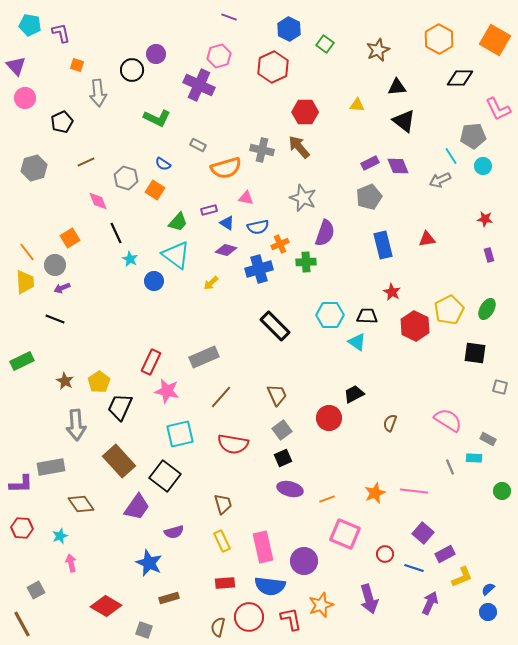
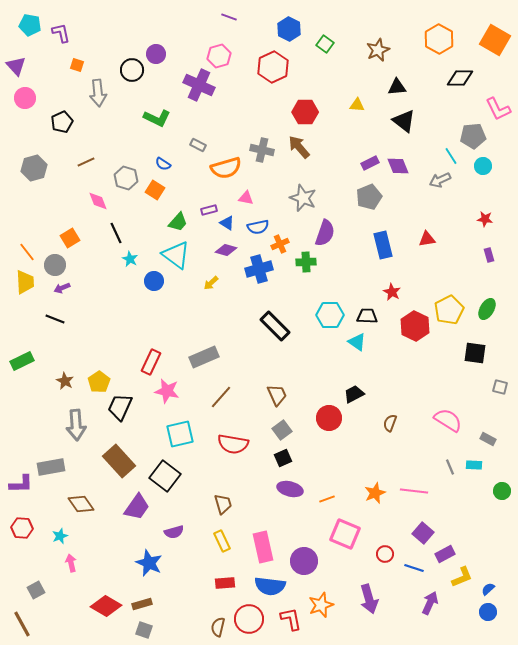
cyan rectangle at (474, 458): moved 7 px down
brown rectangle at (169, 598): moved 27 px left, 6 px down
red circle at (249, 617): moved 2 px down
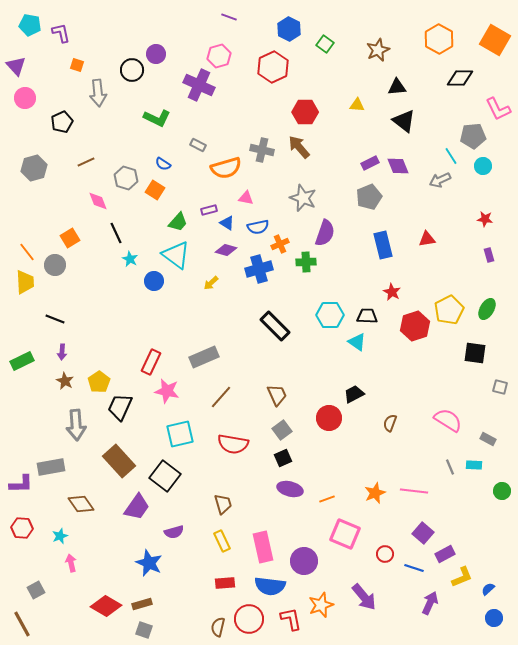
purple arrow at (62, 288): moved 64 px down; rotated 63 degrees counterclockwise
red hexagon at (415, 326): rotated 16 degrees clockwise
purple arrow at (369, 599): moved 5 px left, 2 px up; rotated 24 degrees counterclockwise
blue circle at (488, 612): moved 6 px right, 6 px down
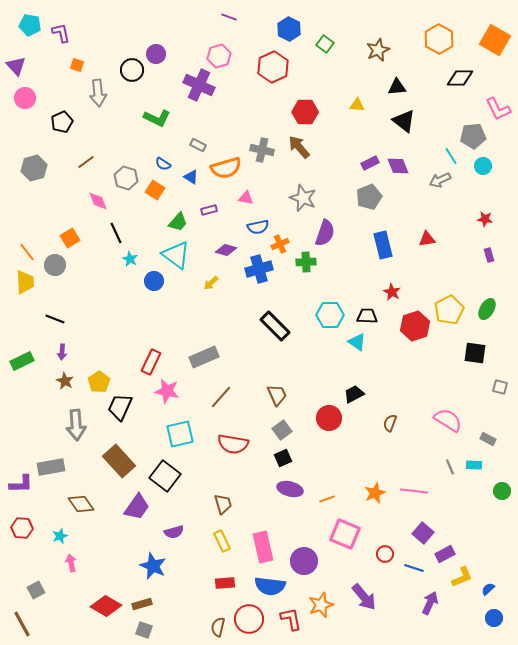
brown line at (86, 162): rotated 12 degrees counterclockwise
blue triangle at (227, 223): moved 36 px left, 46 px up
blue star at (149, 563): moved 4 px right, 3 px down
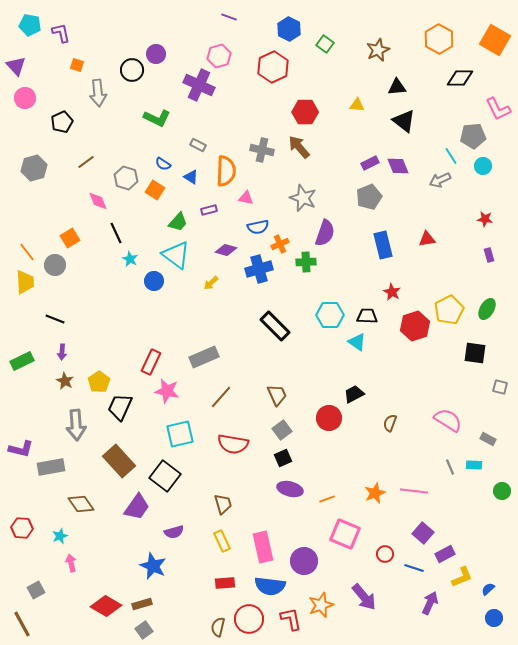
orange semicircle at (226, 168): moved 3 px down; rotated 72 degrees counterclockwise
purple L-shape at (21, 484): moved 35 px up; rotated 15 degrees clockwise
gray square at (144, 630): rotated 36 degrees clockwise
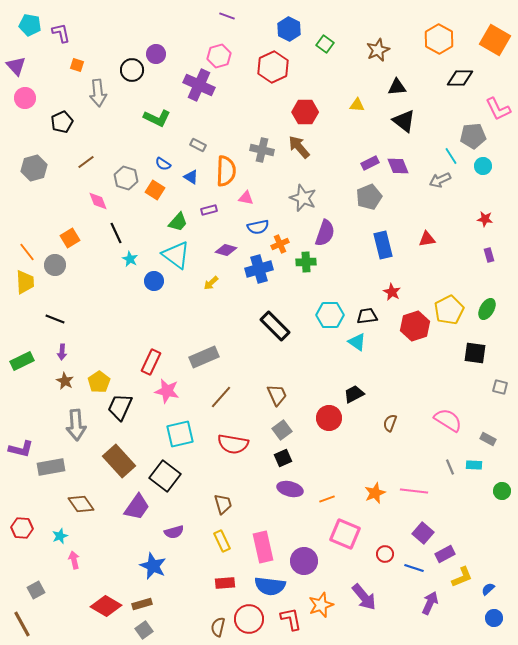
purple line at (229, 17): moved 2 px left, 1 px up
black trapezoid at (367, 316): rotated 10 degrees counterclockwise
pink arrow at (71, 563): moved 3 px right, 3 px up
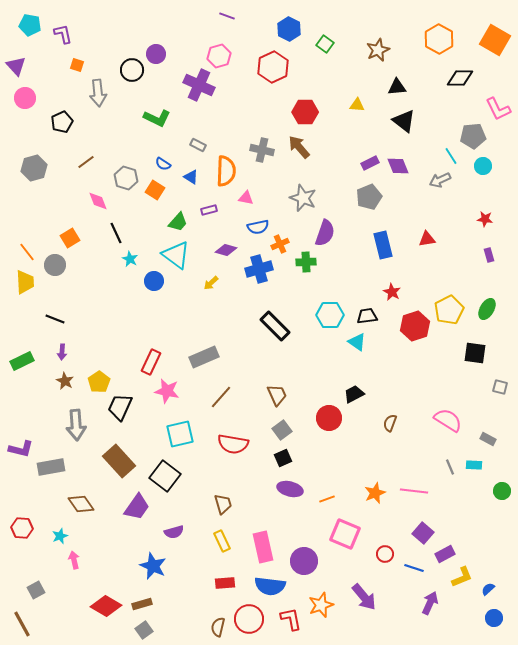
purple L-shape at (61, 33): moved 2 px right, 1 px down
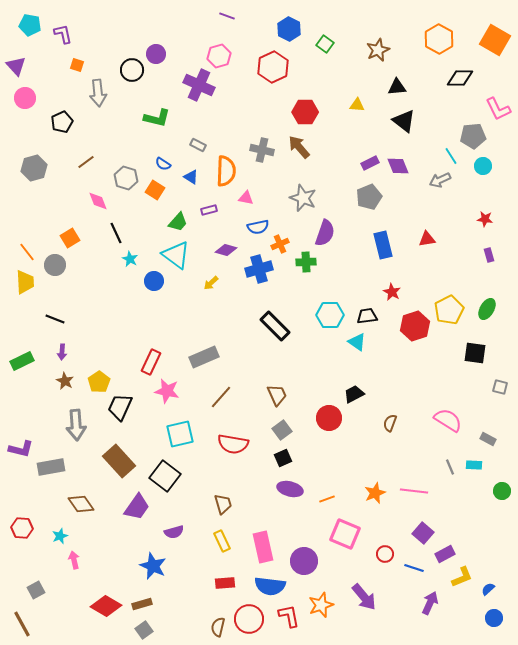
green L-shape at (157, 118): rotated 12 degrees counterclockwise
red L-shape at (291, 619): moved 2 px left, 3 px up
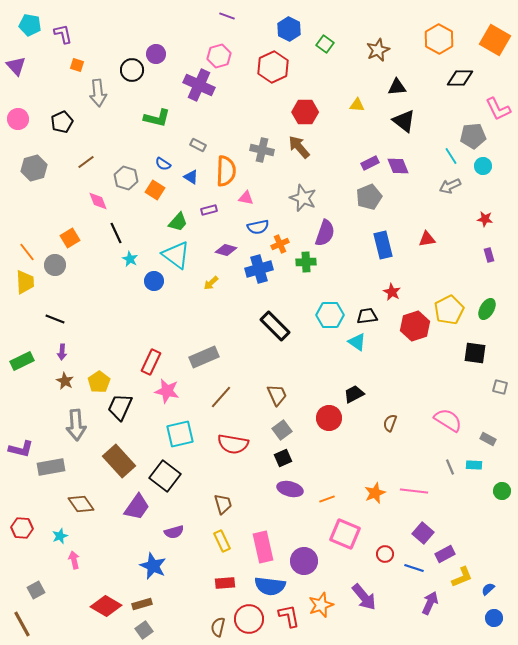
pink circle at (25, 98): moved 7 px left, 21 px down
gray arrow at (440, 180): moved 10 px right, 6 px down
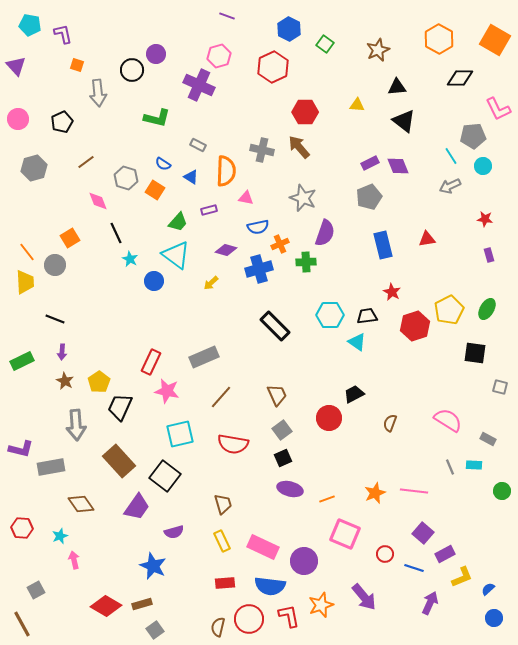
pink rectangle at (263, 547): rotated 52 degrees counterclockwise
gray square at (144, 630): moved 11 px right
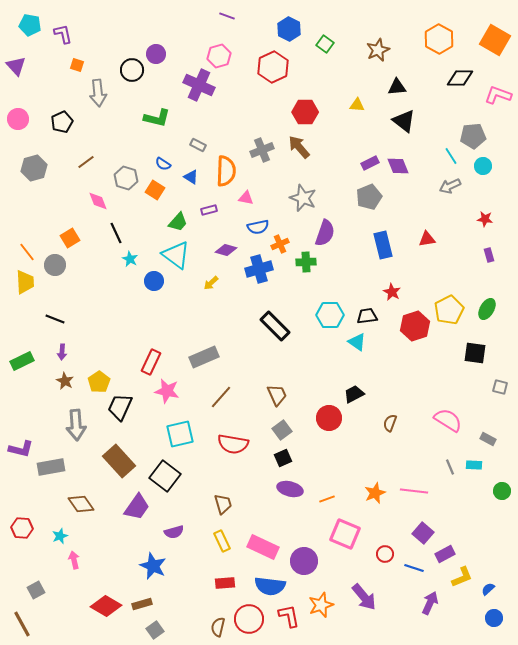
pink L-shape at (498, 109): moved 14 px up; rotated 136 degrees clockwise
gray cross at (262, 150): rotated 35 degrees counterclockwise
